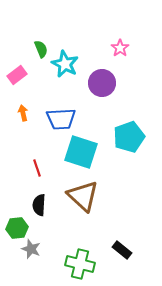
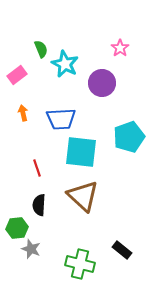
cyan square: rotated 12 degrees counterclockwise
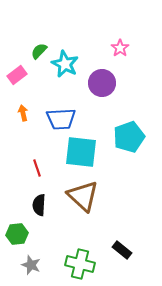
green semicircle: moved 2 px left, 2 px down; rotated 114 degrees counterclockwise
green hexagon: moved 6 px down
gray star: moved 16 px down
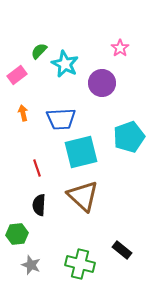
cyan square: rotated 20 degrees counterclockwise
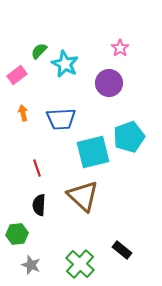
purple circle: moved 7 px right
cyan square: moved 12 px right
green cross: rotated 28 degrees clockwise
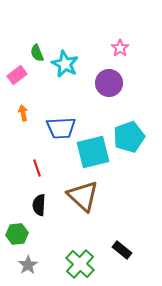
green semicircle: moved 2 px left, 2 px down; rotated 66 degrees counterclockwise
blue trapezoid: moved 9 px down
gray star: moved 3 px left; rotated 18 degrees clockwise
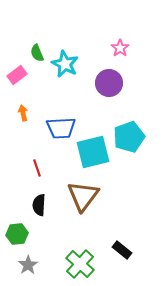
brown triangle: rotated 24 degrees clockwise
